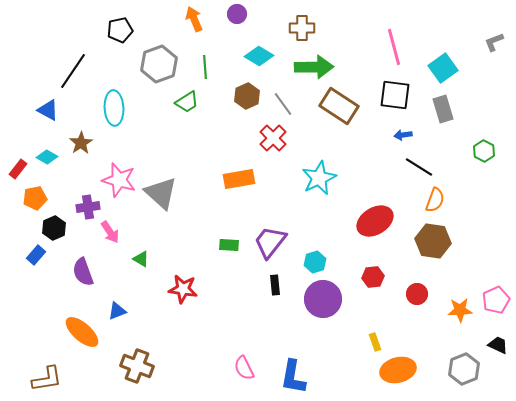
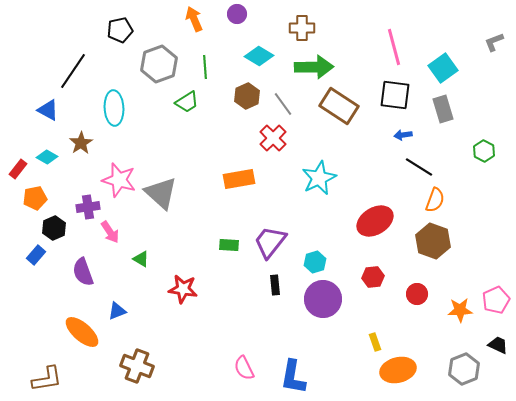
brown hexagon at (433, 241): rotated 12 degrees clockwise
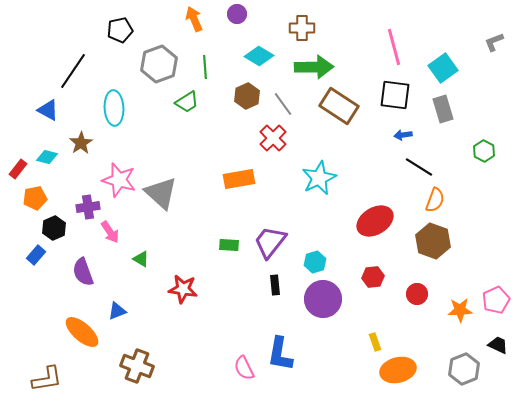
cyan diamond at (47, 157): rotated 15 degrees counterclockwise
blue L-shape at (293, 377): moved 13 px left, 23 px up
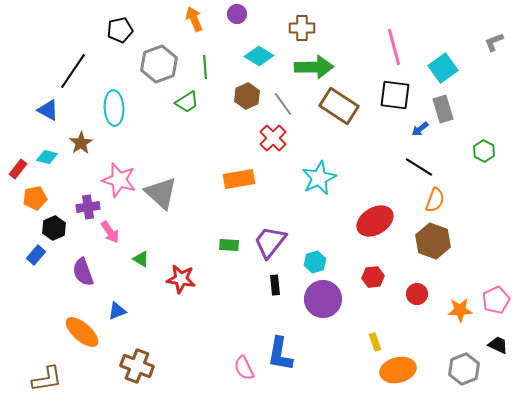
blue arrow at (403, 135): moved 17 px right, 6 px up; rotated 30 degrees counterclockwise
red star at (183, 289): moved 2 px left, 10 px up
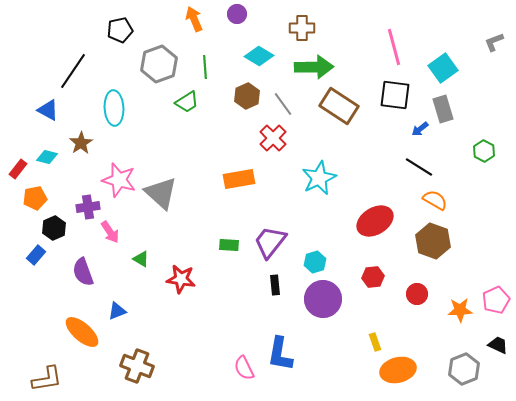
orange semicircle at (435, 200): rotated 80 degrees counterclockwise
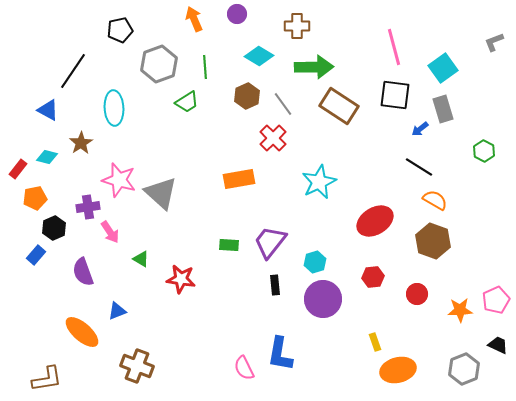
brown cross at (302, 28): moved 5 px left, 2 px up
cyan star at (319, 178): moved 4 px down
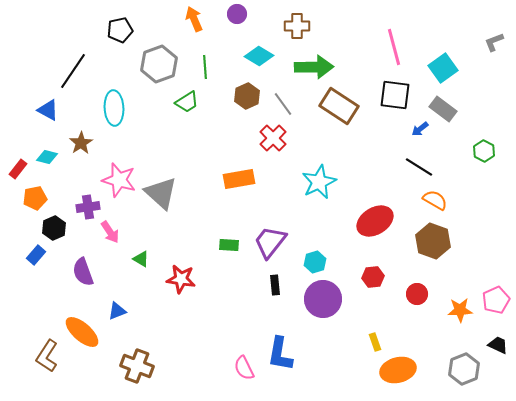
gray rectangle at (443, 109): rotated 36 degrees counterclockwise
brown L-shape at (47, 379): moved 23 px up; rotated 132 degrees clockwise
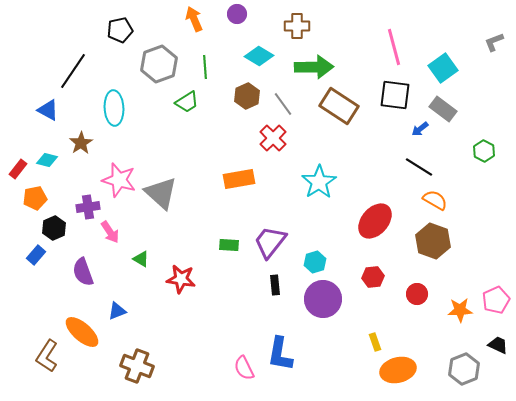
cyan diamond at (47, 157): moved 3 px down
cyan star at (319, 182): rotated 8 degrees counterclockwise
red ellipse at (375, 221): rotated 18 degrees counterclockwise
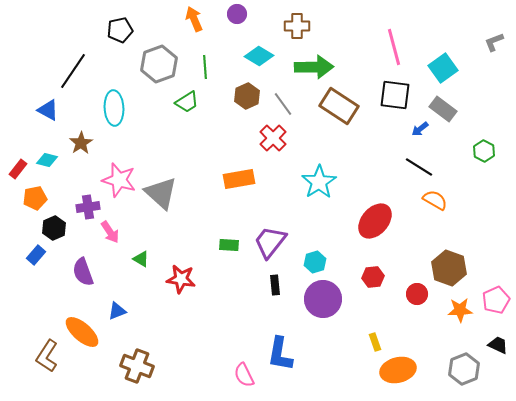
brown hexagon at (433, 241): moved 16 px right, 27 px down
pink semicircle at (244, 368): moved 7 px down
